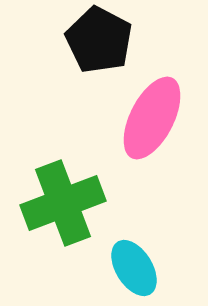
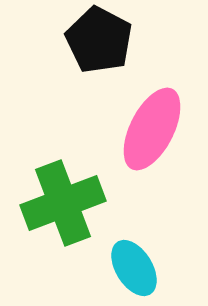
pink ellipse: moved 11 px down
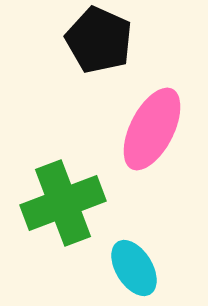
black pentagon: rotated 4 degrees counterclockwise
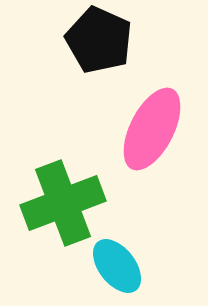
cyan ellipse: moved 17 px left, 2 px up; rotated 6 degrees counterclockwise
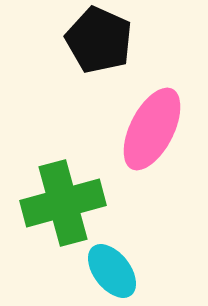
green cross: rotated 6 degrees clockwise
cyan ellipse: moved 5 px left, 5 px down
